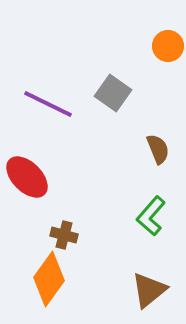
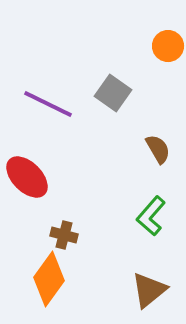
brown semicircle: rotated 8 degrees counterclockwise
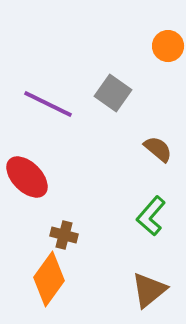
brown semicircle: rotated 20 degrees counterclockwise
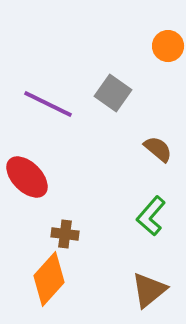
brown cross: moved 1 px right, 1 px up; rotated 8 degrees counterclockwise
orange diamond: rotated 6 degrees clockwise
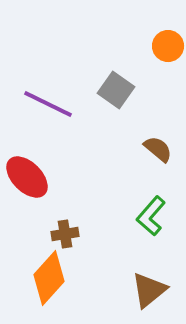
gray square: moved 3 px right, 3 px up
brown cross: rotated 16 degrees counterclockwise
orange diamond: moved 1 px up
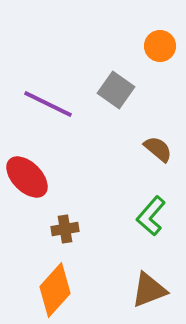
orange circle: moved 8 px left
brown cross: moved 5 px up
orange diamond: moved 6 px right, 12 px down
brown triangle: rotated 18 degrees clockwise
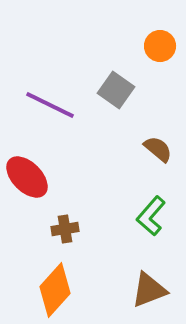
purple line: moved 2 px right, 1 px down
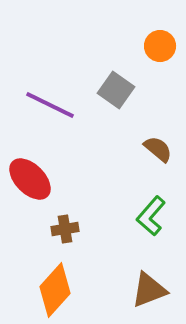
red ellipse: moved 3 px right, 2 px down
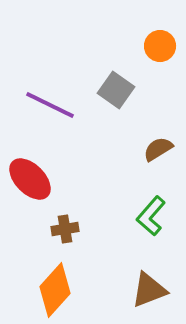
brown semicircle: rotated 72 degrees counterclockwise
